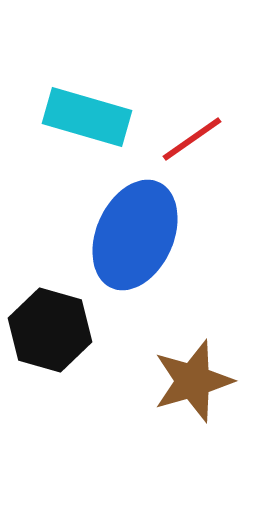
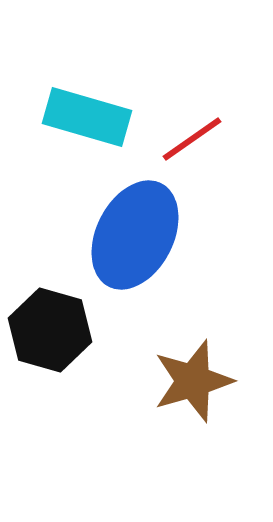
blue ellipse: rotated 3 degrees clockwise
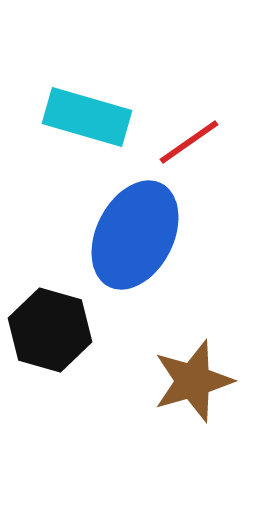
red line: moved 3 px left, 3 px down
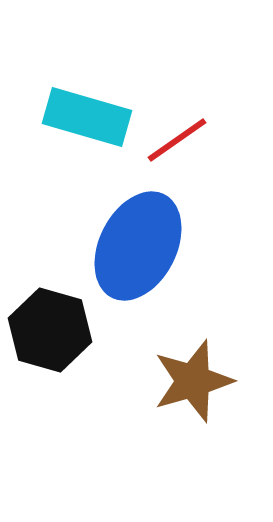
red line: moved 12 px left, 2 px up
blue ellipse: moved 3 px right, 11 px down
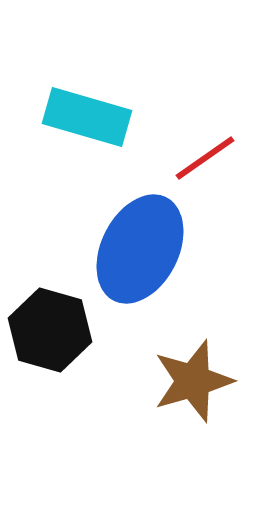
red line: moved 28 px right, 18 px down
blue ellipse: moved 2 px right, 3 px down
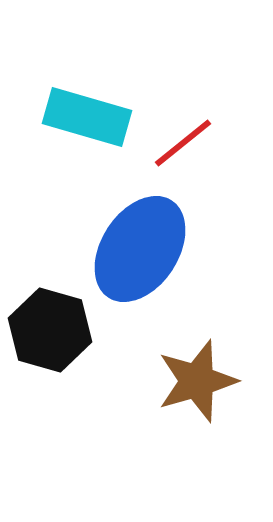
red line: moved 22 px left, 15 px up; rotated 4 degrees counterclockwise
blue ellipse: rotated 6 degrees clockwise
brown star: moved 4 px right
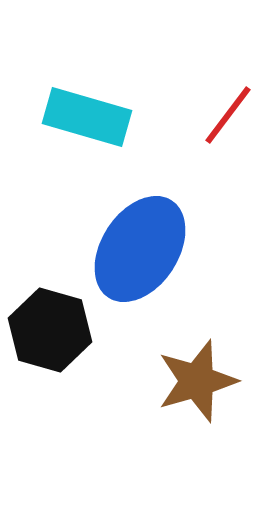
red line: moved 45 px right, 28 px up; rotated 14 degrees counterclockwise
